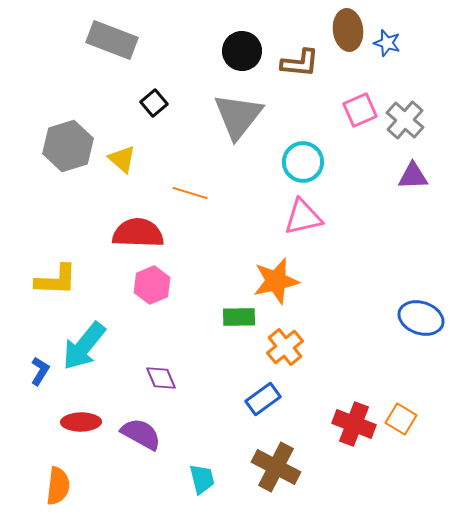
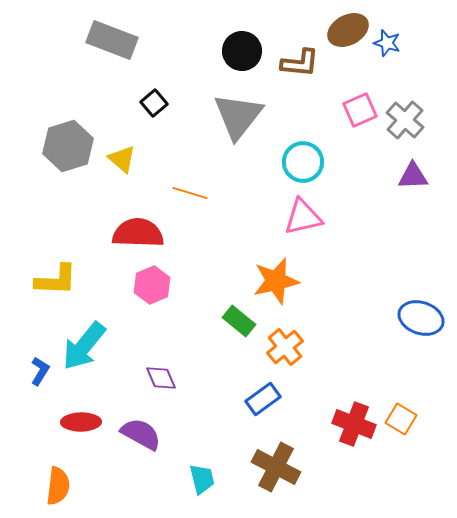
brown ellipse: rotated 69 degrees clockwise
green rectangle: moved 4 px down; rotated 40 degrees clockwise
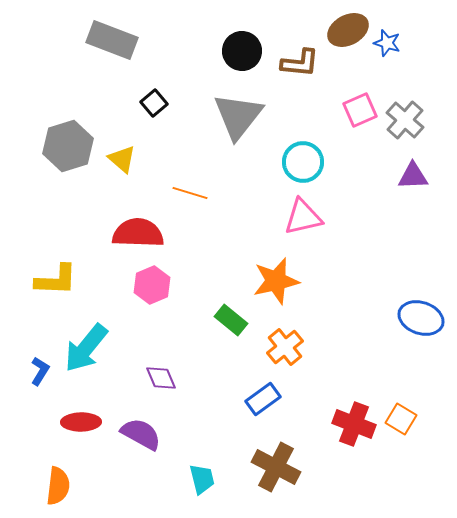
green rectangle: moved 8 px left, 1 px up
cyan arrow: moved 2 px right, 2 px down
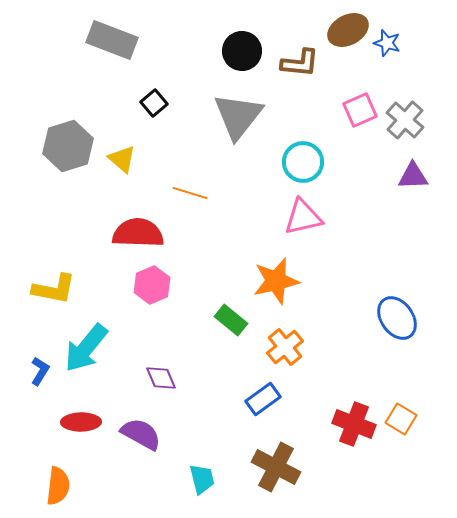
yellow L-shape: moved 2 px left, 9 px down; rotated 9 degrees clockwise
blue ellipse: moved 24 px left; rotated 36 degrees clockwise
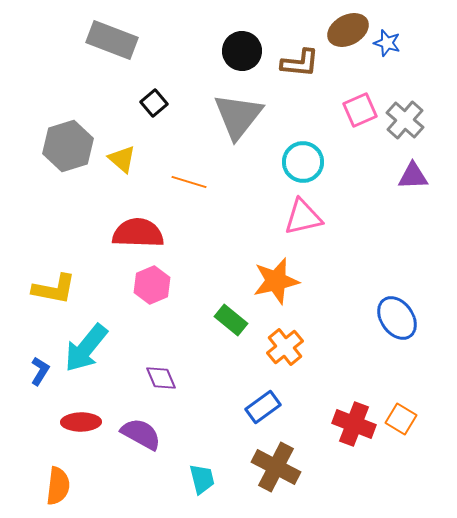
orange line: moved 1 px left, 11 px up
blue rectangle: moved 8 px down
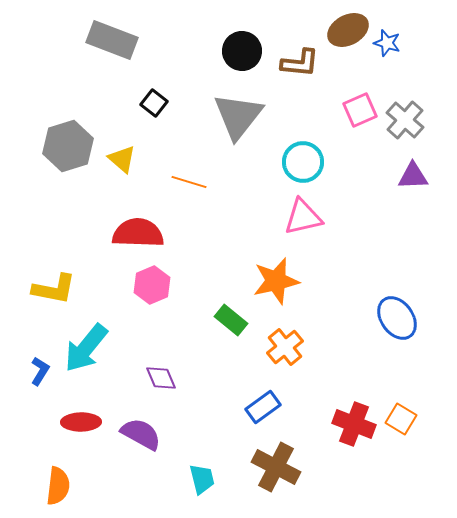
black square: rotated 12 degrees counterclockwise
